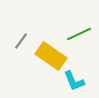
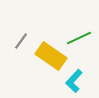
green line: moved 4 px down
cyan L-shape: rotated 65 degrees clockwise
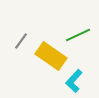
green line: moved 1 px left, 3 px up
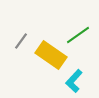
green line: rotated 10 degrees counterclockwise
yellow rectangle: moved 1 px up
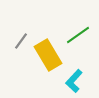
yellow rectangle: moved 3 px left; rotated 24 degrees clockwise
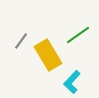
cyan L-shape: moved 2 px left, 1 px down
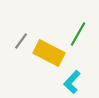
green line: moved 1 px up; rotated 25 degrees counterclockwise
yellow rectangle: moved 1 px right, 2 px up; rotated 32 degrees counterclockwise
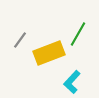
gray line: moved 1 px left, 1 px up
yellow rectangle: rotated 48 degrees counterclockwise
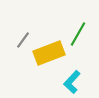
gray line: moved 3 px right
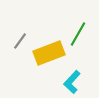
gray line: moved 3 px left, 1 px down
